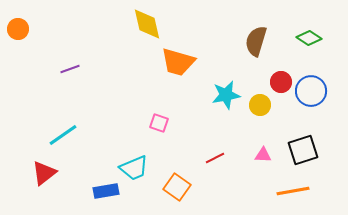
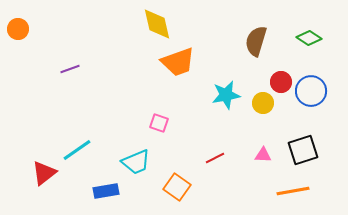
yellow diamond: moved 10 px right
orange trapezoid: rotated 36 degrees counterclockwise
yellow circle: moved 3 px right, 2 px up
cyan line: moved 14 px right, 15 px down
cyan trapezoid: moved 2 px right, 6 px up
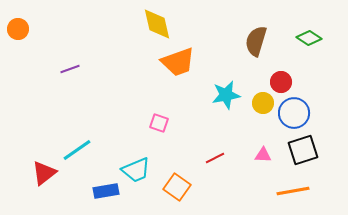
blue circle: moved 17 px left, 22 px down
cyan trapezoid: moved 8 px down
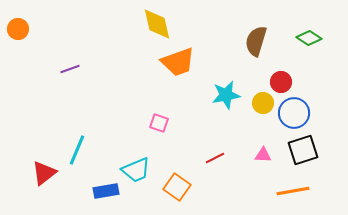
cyan line: rotated 32 degrees counterclockwise
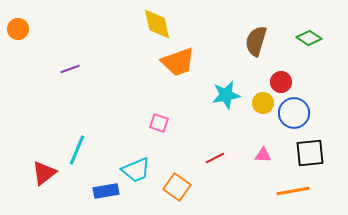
black square: moved 7 px right, 3 px down; rotated 12 degrees clockwise
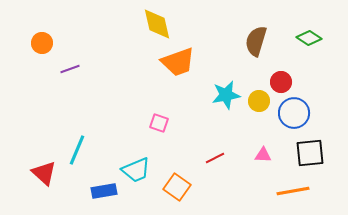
orange circle: moved 24 px right, 14 px down
yellow circle: moved 4 px left, 2 px up
red triangle: rotated 40 degrees counterclockwise
blue rectangle: moved 2 px left
